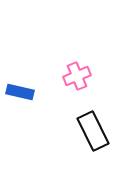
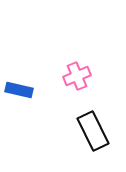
blue rectangle: moved 1 px left, 2 px up
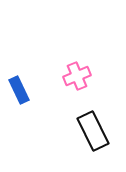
blue rectangle: rotated 52 degrees clockwise
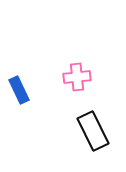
pink cross: moved 1 px down; rotated 16 degrees clockwise
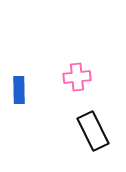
blue rectangle: rotated 24 degrees clockwise
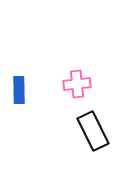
pink cross: moved 7 px down
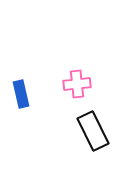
blue rectangle: moved 2 px right, 4 px down; rotated 12 degrees counterclockwise
